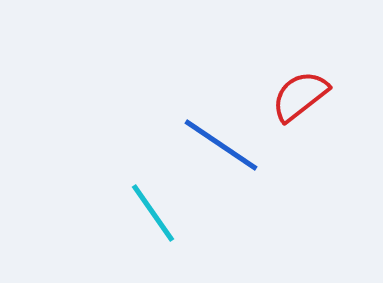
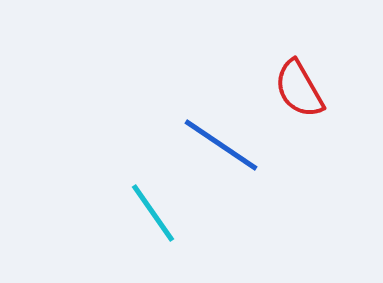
red semicircle: moved 1 px left, 7 px up; rotated 82 degrees counterclockwise
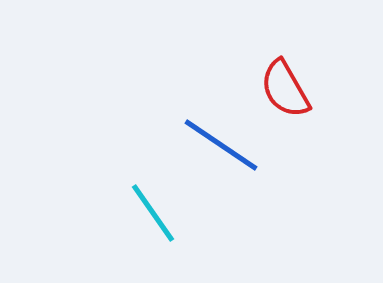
red semicircle: moved 14 px left
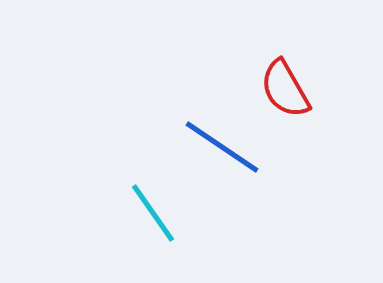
blue line: moved 1 px right, 2 px down
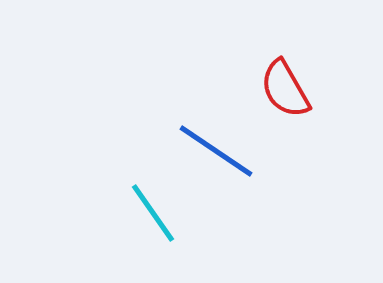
blue line: moved 6 px left, 4 px down
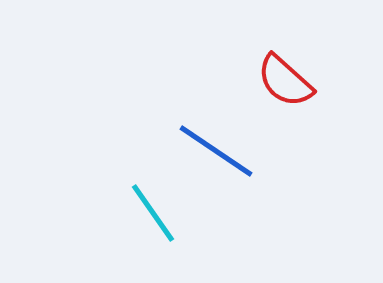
red semicircle: moved 8 px up; rotated 18 degrees counterclockwise
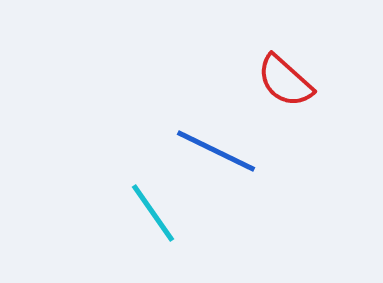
blue line: rotated 8 degrees counterclockwise
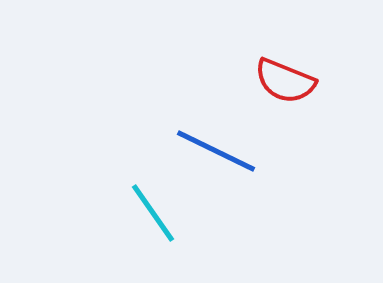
red semicircle: rotated 20 degrees counterclockwise
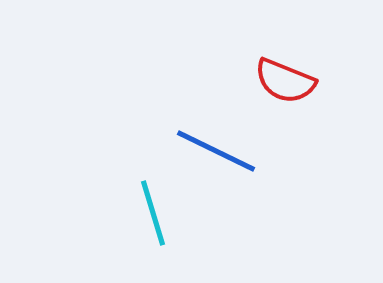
cyan line: rotated 18 degrees clockwise
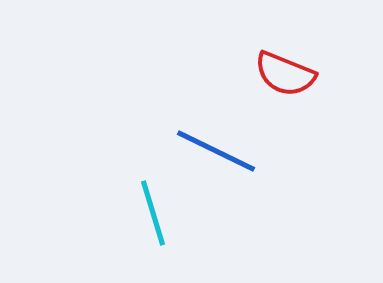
red semicircle: moved 7 px up
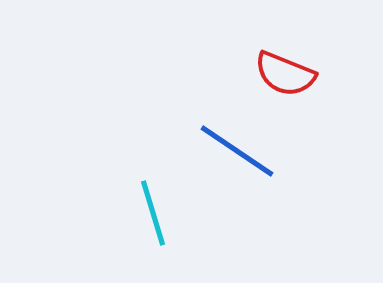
blue line: moved 21 px right; rotated 8 degrees clockwise
